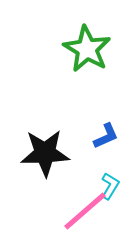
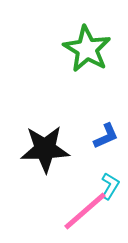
black star: moved 4 px up
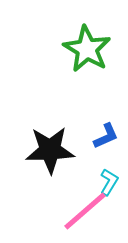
black star: moved 5 px right, 1 px down
cyan L-shape: moved 1 px left, 4 px up
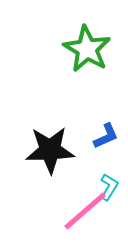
cyan L-shape: moved 5 px down
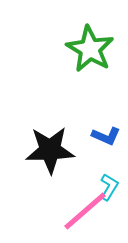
green star: moved 3 px right
blue L-shape: rotated 48 degrees clockwise
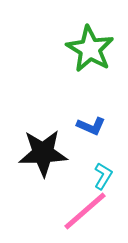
blue L-shape: moved 15 px left, 10 px up
black star: moved 7 px left, 3 px down
cyan L-shape: moved 6 px left, 11 px up
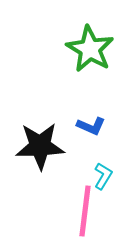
black star: moved 3 px left, 7 px up
pink line: rotated 42 degrees counterclockwise
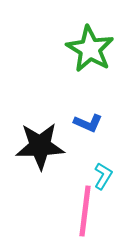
blue L-shape: moved 3 px left, 3 px up
